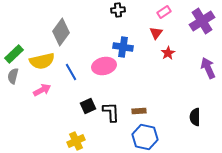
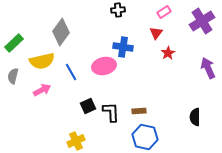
green rectangle: moved 11 px up
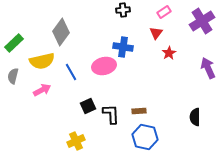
black cross: moved 5 px right
red star: moved 1 px right
black L-shape: moved 2 px down
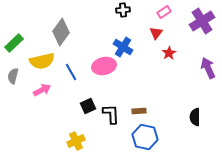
blue cross: rotated 24 degrees clockwise
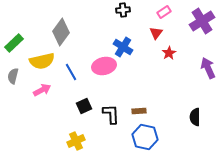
black square: moved 4 px left
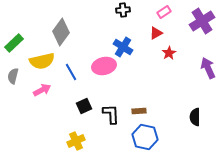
red triangle: rotated 24 degrees clockwise
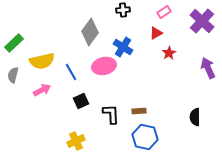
purple cross: rotated 15 degrees counterclockwise
gray diamond: moved 29 px right
gray semicircle: moved 1 px up
black square: moved 3 px left, 5 px up
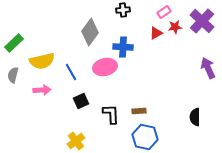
blue cross: rotated 30 degrees counterclockwise
red star: moved 6 px right, 26 px up; rotated 24 degrees clockwise
pink ellipse: moved 1 px right, 1 px down
pink arrow: rotated 24 degrees clockwise
yellow cross: rotated 12 degrees counterclockwise
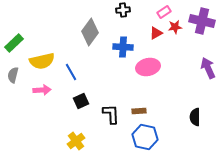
purple cross: rotated 30 degrees counterclockwise
pink ellipse: moved 43 px right
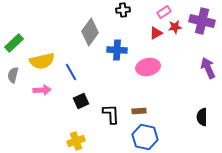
blue cross: moved 6 px left, 3 px down
black semicircle: moved 7 px right
yellow cross: rotated 18 degrees clockwise
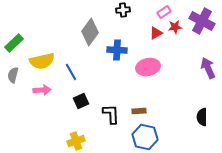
purple cross: rotated 15 degrees clockwise
